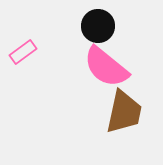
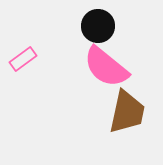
pink rectangle: moved 7 px down
brown trapezoid: moved 3 px right
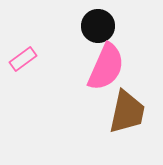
pink semicircle: rotated 105 degrees counterclockwise
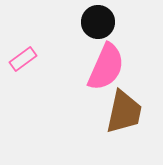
black circle: moved 4 px up
brown trapezoid: moved 3 px left
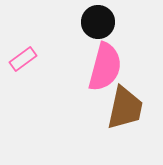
pink semicircle: moved 1 px left; rotated 9 degrees counterclockwise
brown trapezoid: moved 1 px right, 4 px up
